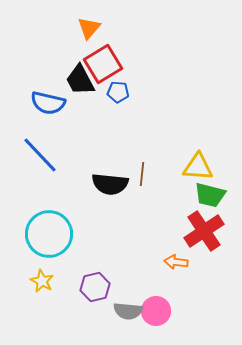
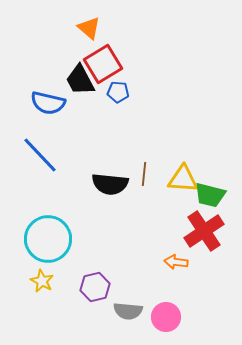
orange triangle: rotated 30 degrees counterclockwise
yellow triangle: moved 15 px left, 12 px down
brown line: moved 2 px right
cyan circle: moved 1 px left, 5 px down
pink circle: moved 10 px right, 6 px down
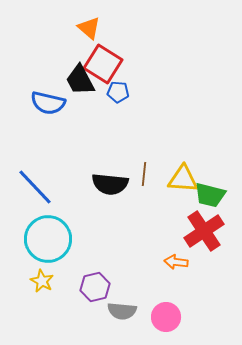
red square: rotated 27 degrees counterclockwise
blue line: moved 5 px left, 32 px down
gray semicircle: moved 6 px left
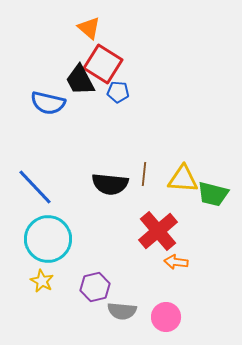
green trapezoid: moved 3 px right, 1 px up
red cross: moved 46 px left; rotated 6 degrees counterclockwise
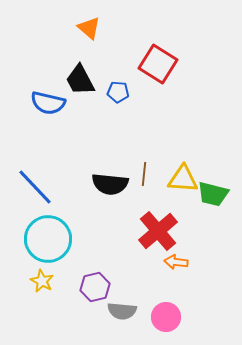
red square: moved 55 px right
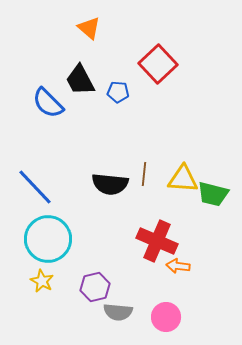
red square: rotated 15 degrees clockwise
blue semicircle: rotated 32 degrees clockwise
red cross: moved 1 px left, 10 px down; rotated 27 degrees counterclockwise
orange arrow: moved 2 px right, 4 px down
gray semicircle: moved 4 px left, 1 px down
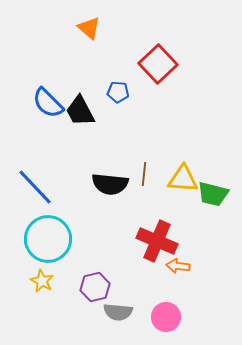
black trapezoid: moved 31 px down
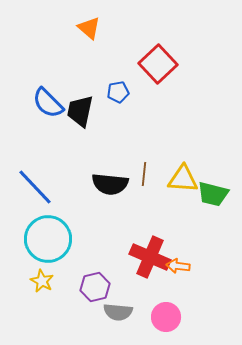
blue pentagon: rotated 15 degrees counterclockwise
black trapezoid: rotated 40 degrees clockwise
red cross: moved 7 px left, 16 px down
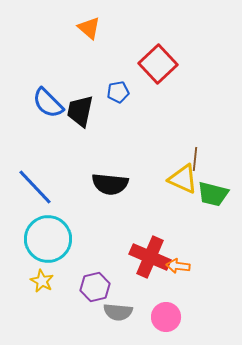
brown line: moved 51 px right, 15 px up
yellow triangle: rotated 20 degrees clockwise
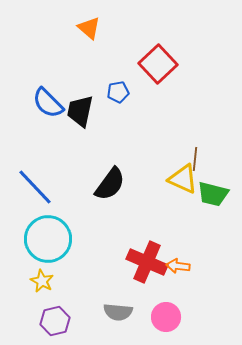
black semicircle: rotated 60 degrees counterclockwise
red cross: moved 3 px left, 5 px down
purple hexagon: moved 40 px left, 34 px down
